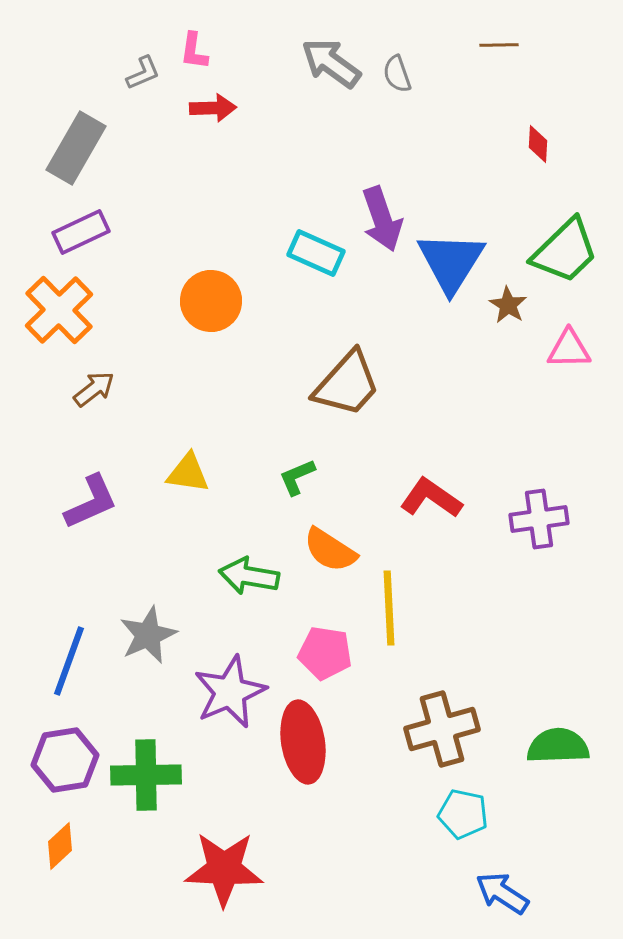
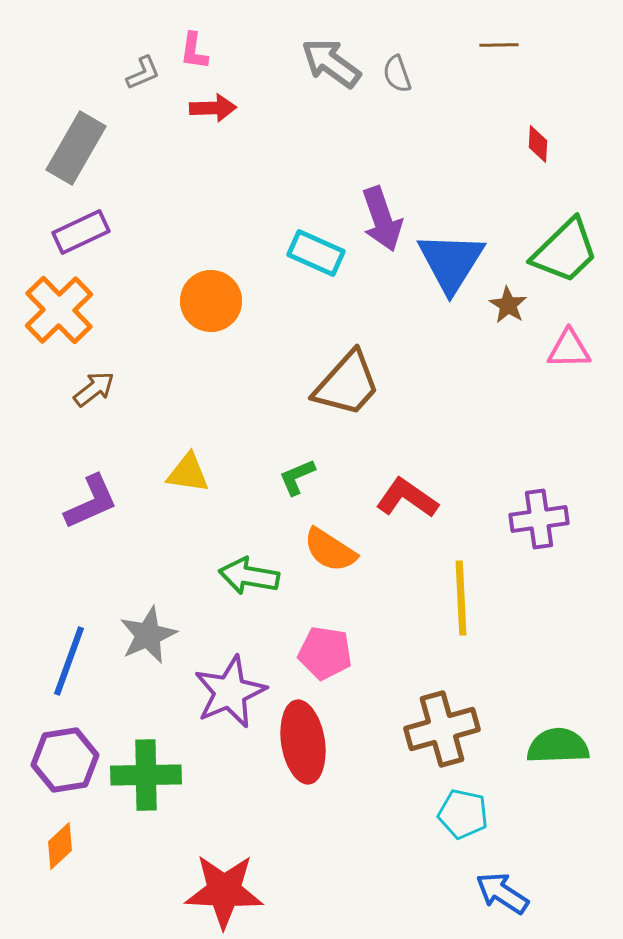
red L-shape: moved 24 px left
yellow line: moved 72 px right, 10 px up
red star: moved 22 px down
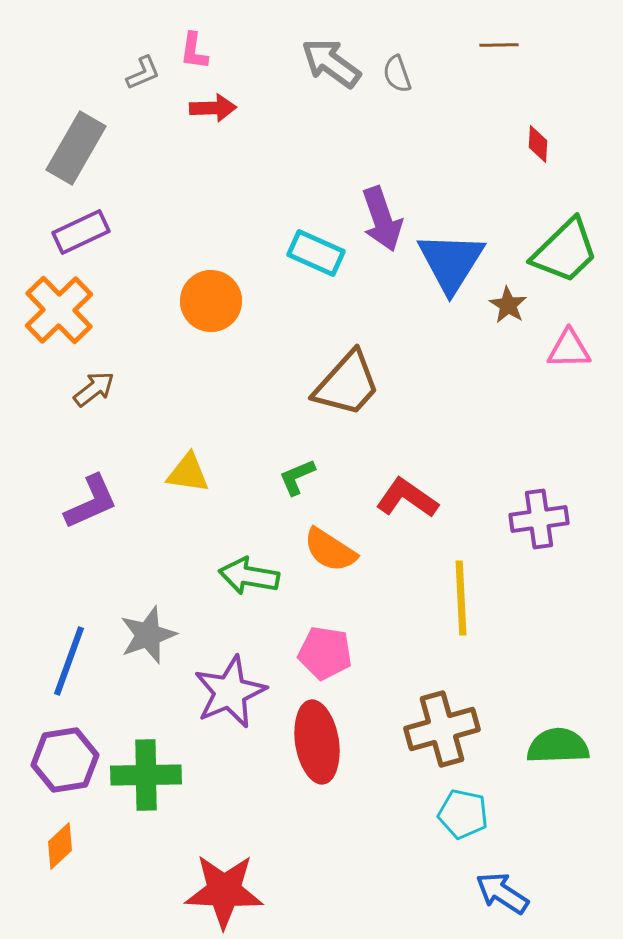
gray star: rotated 4 degrees clockwise
red ellipse: moved 14 px right
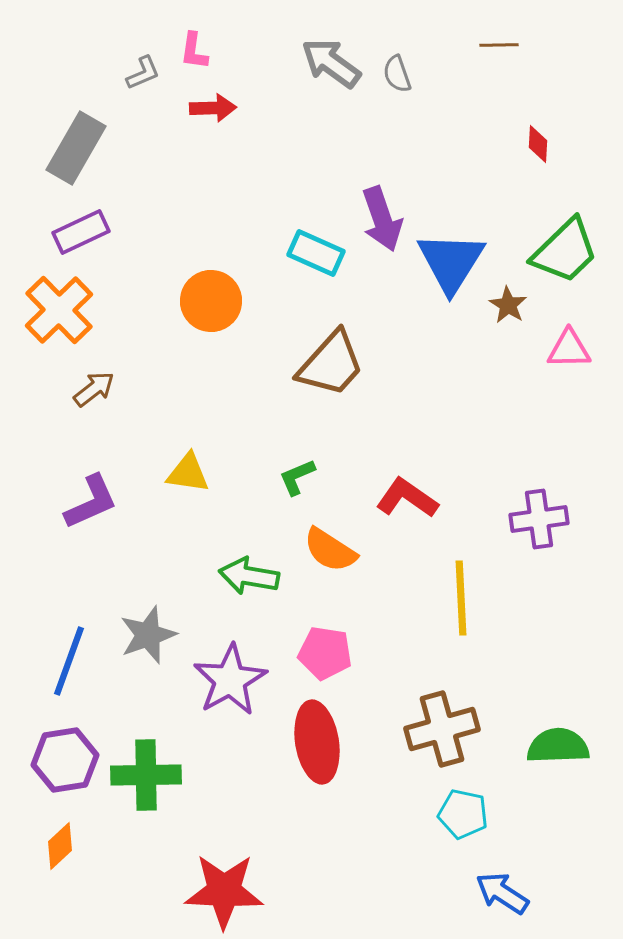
brown trapezoid: moved 16 px left, 20 px up
purple star: moved 12 px up; rotated 6 degrees counterclockwise
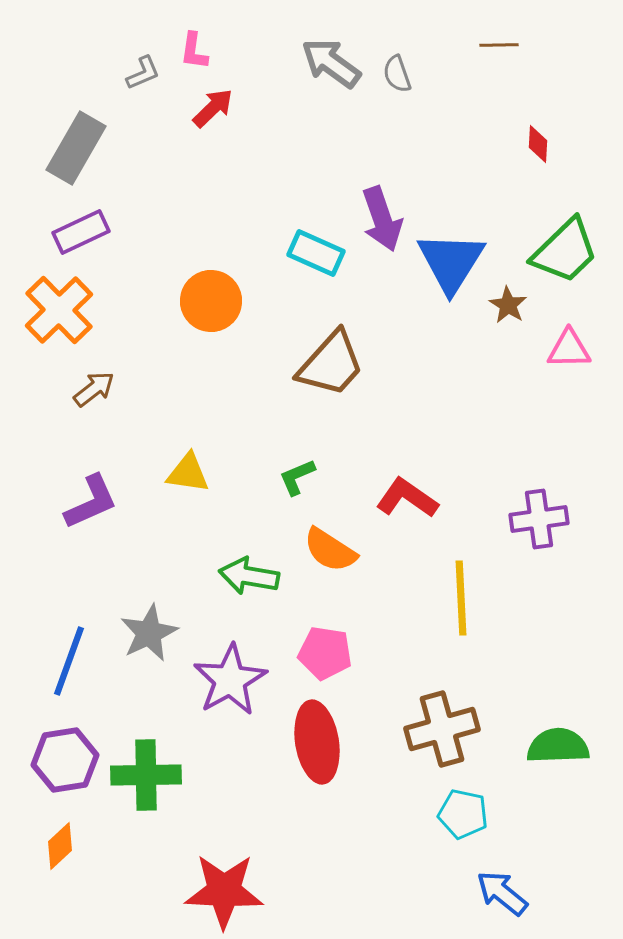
red arrow: rotated 42 degrees counterclockwise
gray star: moved 1 px right, 2 px up; rotated 6 degrees counterclockwise
blue arrow: rotated 6 degrees clockwise
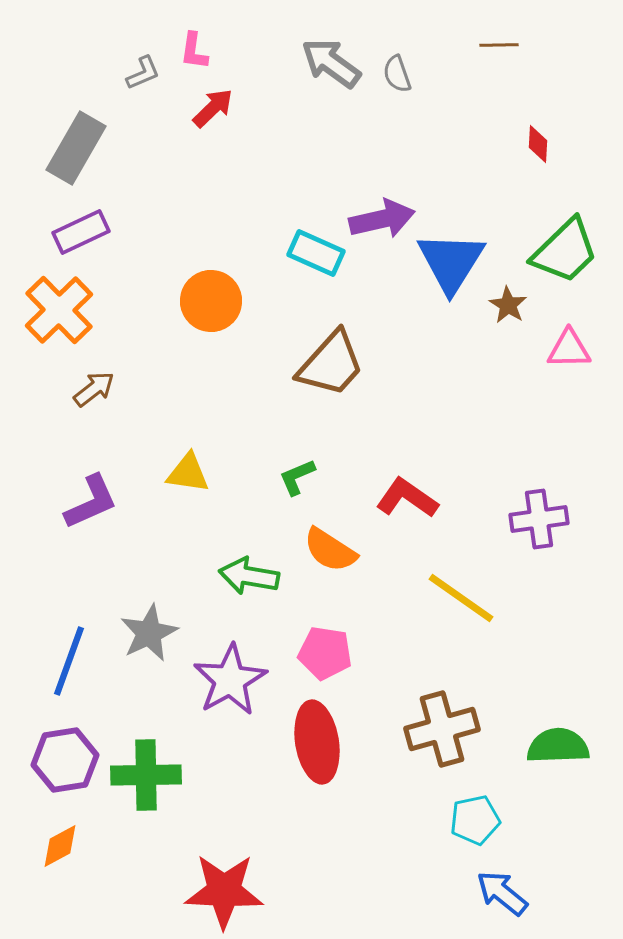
purple arrow: rotated 84 degrees counterclockwise
yellow line: rotated 52 degrees counterclockwise
cyan pentagon: moved 12 px right, 6 px down; rotated 24 degrees counterclockwise
orange diamond: rotated 15 degrees clockwise
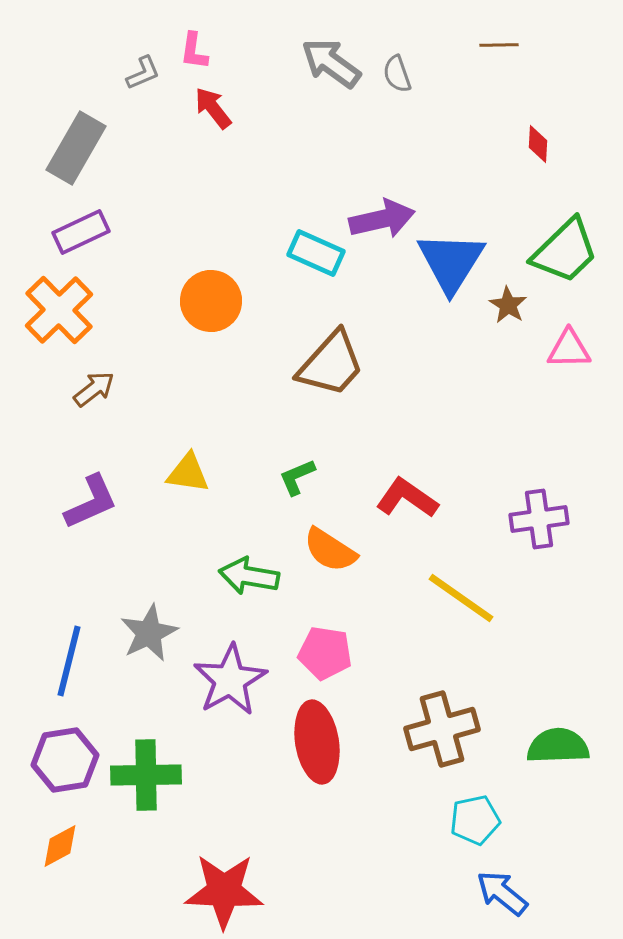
red arrow: rotated 84 degrees counterclockwise
blue line: rotated 6 degrees counterclockwise
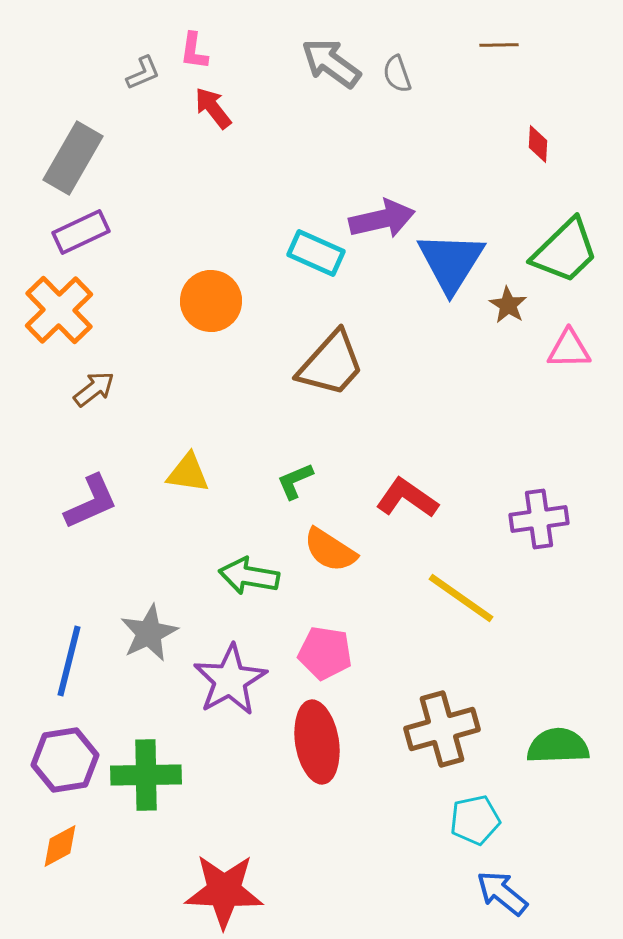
gray rectangle: moved 3 px left, 10 px down
green L-shape: moved 2 px left, 4 px down
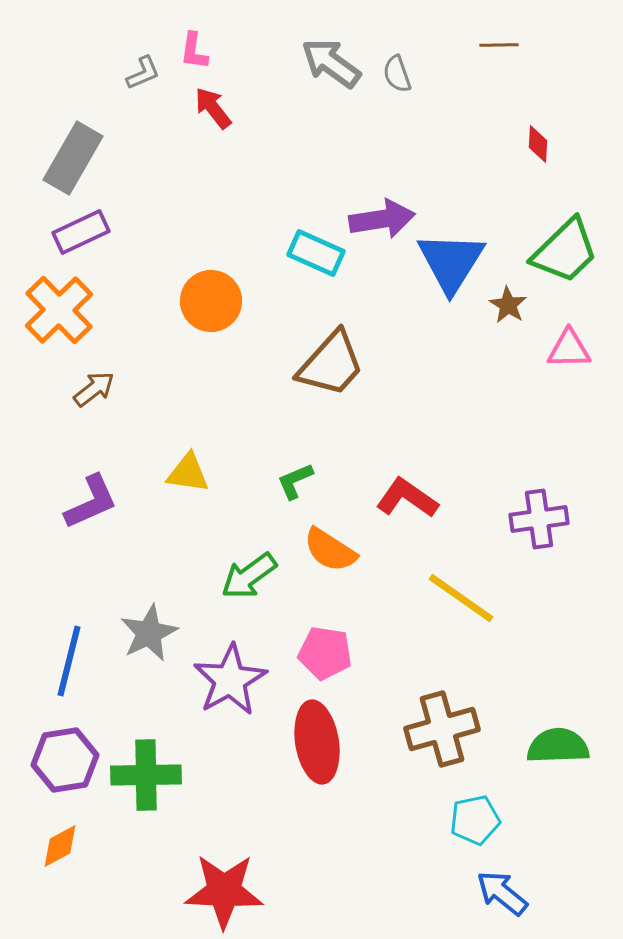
purple arrow: rotated 4 degrees clockwise
green arrow: rotated 46 degrees counterclockwise
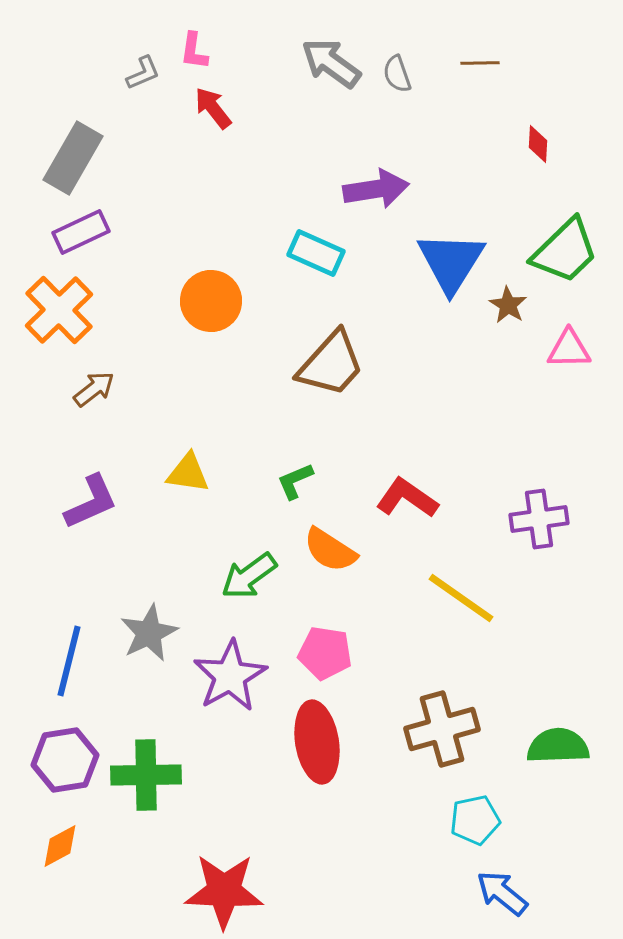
brown line: moved 19 px left, 18 px down
purple arrow: moved 6 px left, 30 px up
purple star: moved 4 px up
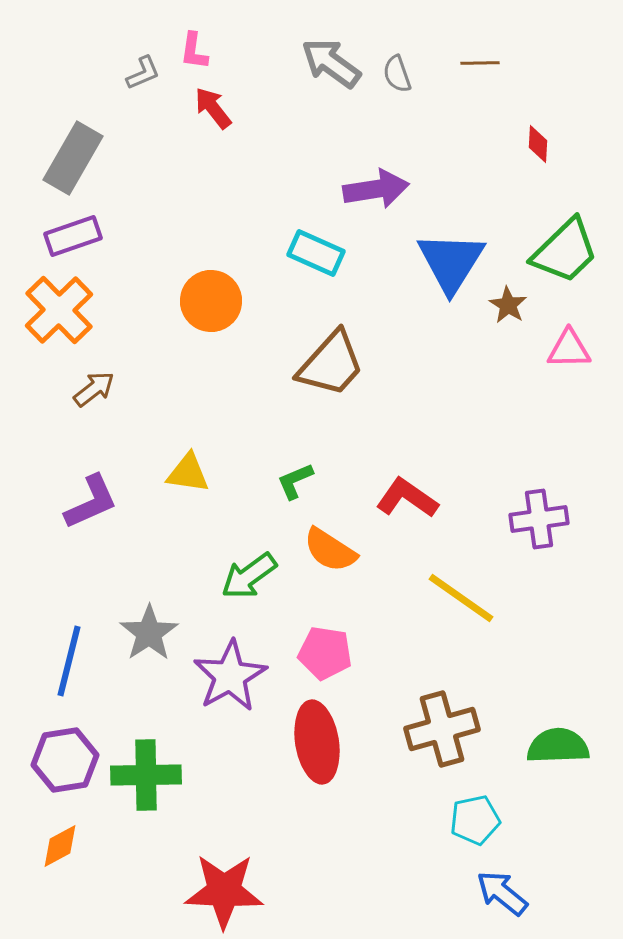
purple rectangle: moved 8 px left, 4 px down; rotated 6 degrees clockwise
gray star: rotated 8 degrees counterclockwise
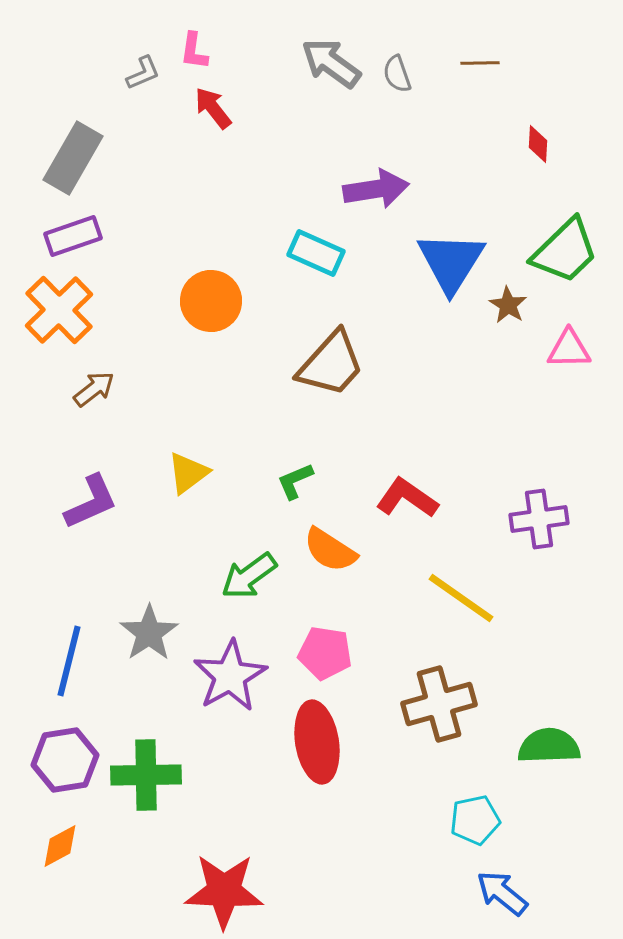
yellow triangle: rotated 45 degrees counterclockwise
brown cross: moved 3 px left, 25 px up
green semicircle: moved 9 px left
